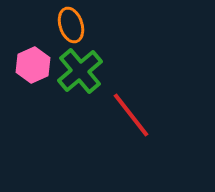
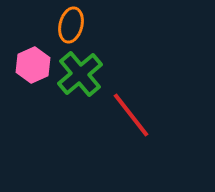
orange ellipse: rotated 32 degrees clockwise
green cross: moved 3 px down
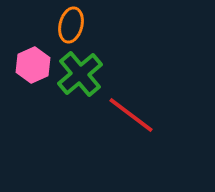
red line: rotated 15 degrees counterclockwise
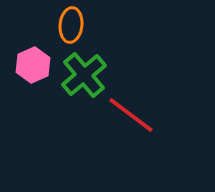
orange ellipse: rotated 8 degrees counterclockwise
green cross: moved 4 px right, 1 px down
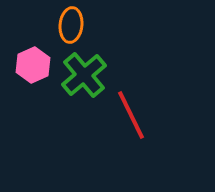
red line: rotated 27 degrees clockwise
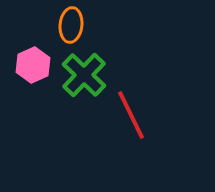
green cross: rotated 6 degrees counterclockwise
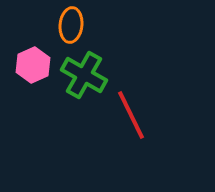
green cross: rotated 15 degrees counterclockwise
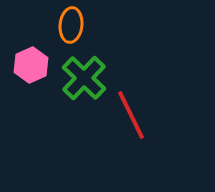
pink hexagon: moved 2 px left
green cross: moved 3 px down; rotated 15 degrees clockwise
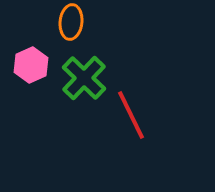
orange ellipse: moved 3 px up
